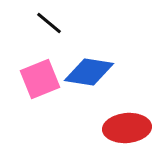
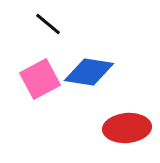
black line: moved 1 px left, 1 px down
pink square: rotated 6 degrees counterclockwise
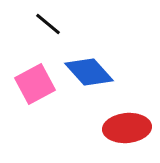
blue diamond: rotated 39 degrees clockwise
pink square: moved 5 px left, 5 px down
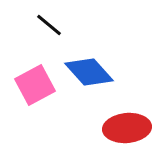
black line: moved 1 px right, 1 px down
pink square: moved 1 px down
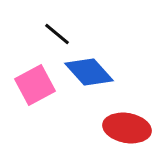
black line: moved 8 px right, 9 px down
red ellipse: rotated 15 degrees clockwise
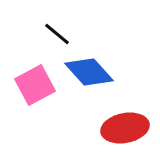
red ellipse: moved 2 px left; rotated 21 degrees counterclockwise
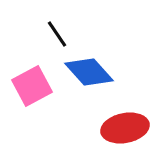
black line: rotated 16 degrees clockwise
pink square: moved 3 px left, 1 px down
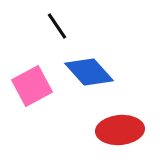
black line: moved 8 px up
red ellipse: moved 5 px left, 2 px down; rotated 6 degrees clockwise
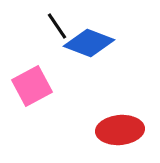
blue diamond: moved 29 px up; rotated 27 degrees counterclockwise
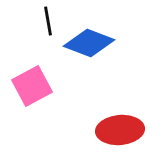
black line: moved 9 px left, 5 px up; rotated 24 degrees clockwise
